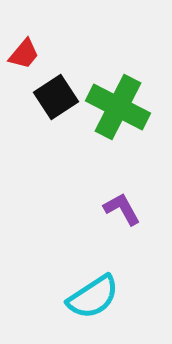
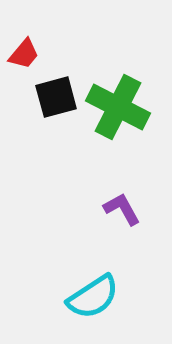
black square: rotated 18 degrees clockwise
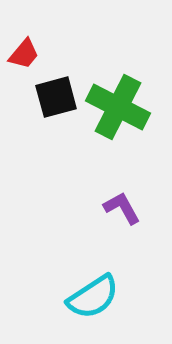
purple L-shape: moved 1 px up
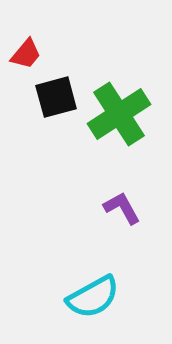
red trapezoid: moved 2 px right
green cross: moved 1 px right, 7 px down; rotated 30 degrees clockwise
cyan semicircle: rotated 4 degrees clockwise
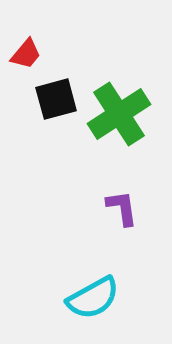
black square: moved 2 px down
purple L-shape: rotated 21 degrees clockwise
cyan semicircle: moved 1 px down
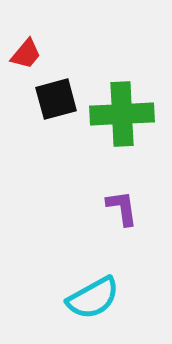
green cross: moved 3 px right; rotated 30 degrees clockwise
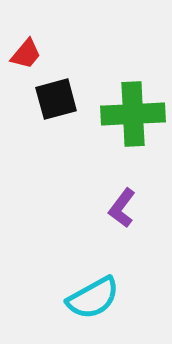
green cross: moved 11 px right
purple L-shape: rotated 135 degrees counterclockwise
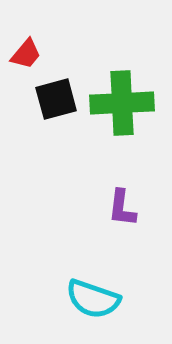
green cross: moved 11 px left, 11 px up
purple L-shape: rotated 30 degrees counterclockwise
cyan semicircle: moved 1 px down; rotated 48 degrees clockwise
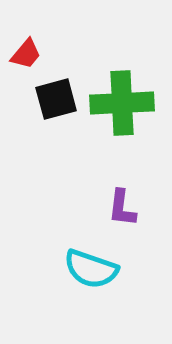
cyan semicircle: moved 2 px left, 30 px up
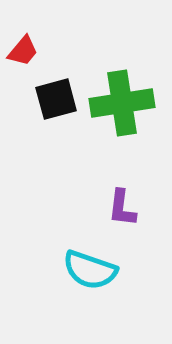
red trapezoid: moved 3 px left, 3 px up
green cross: rotated 6 degrees counterclockwise
cyan semicircle: moved 1 px left, 1 px down
